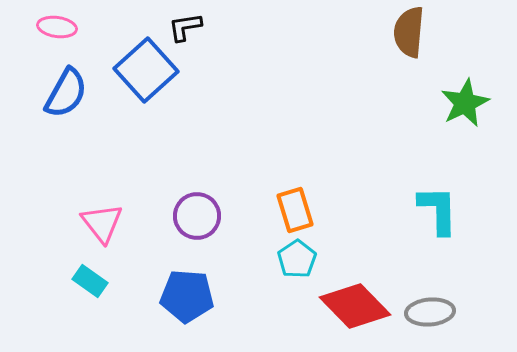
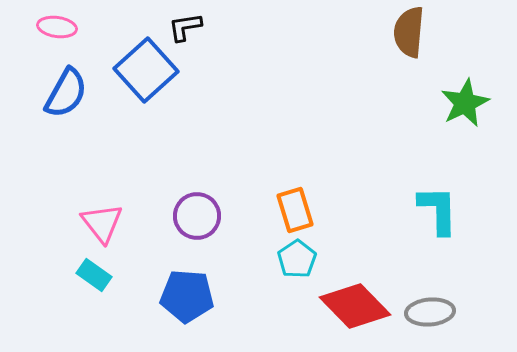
cyan rectangle: moved 4 px right, 6 px up
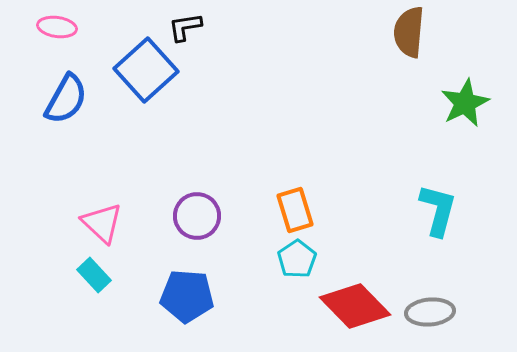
blue semicircle: moved 6 px down
cyan L-shape: rotated 16 degrees clockwise
pink triangle: rotated 9 degrees counterclockwise
cyan rectangle: rotated 12 degrees clockwise
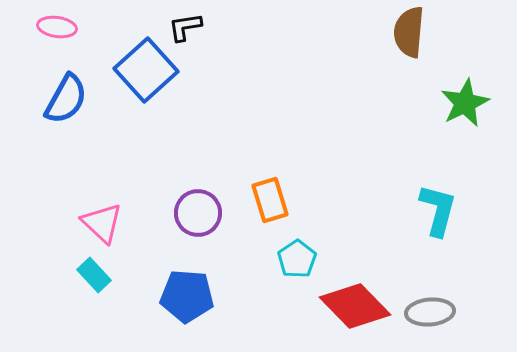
orange rectangle: moved 25 px left, 10 px up
purple circle: moved 1 px right, 3 px up
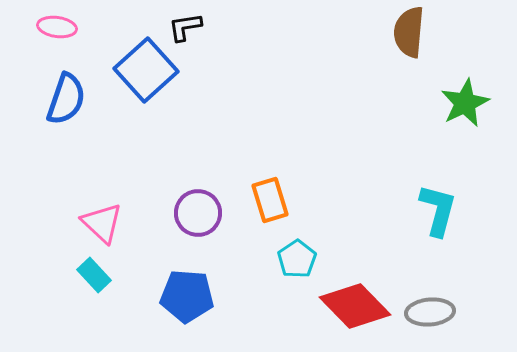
blue semicircle: rotated 10 degrees counterclockwise
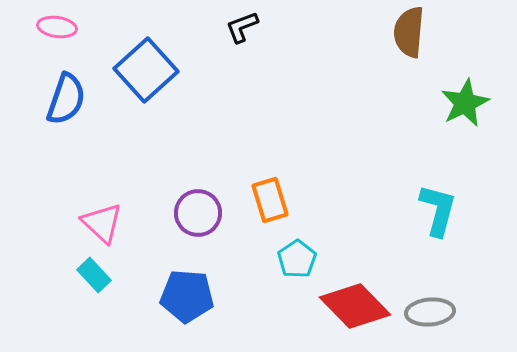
black L-shape: moved 57 px right; rotated 12 degrees counterclockwise
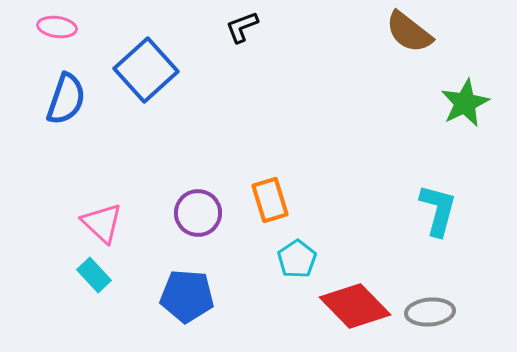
brown semicircle: rotated 57 degrees counterclockwise
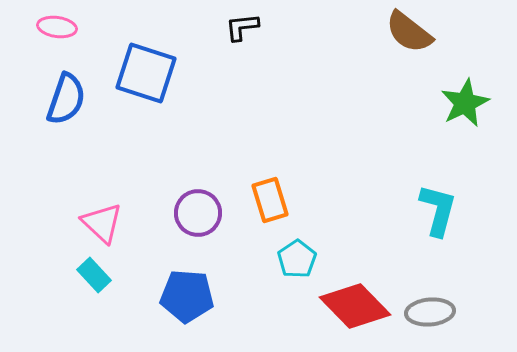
black L-shape: rotated 15 degrees clockwise
blue square: moved 3 px down; rotated 30 degrees counterclockwise
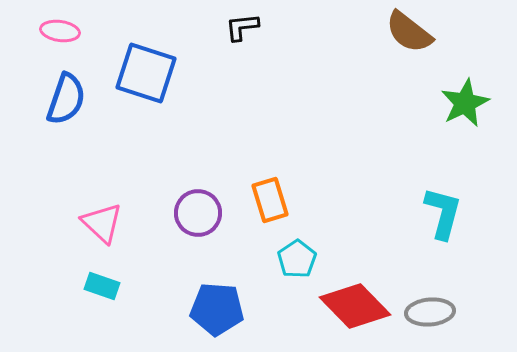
pink ellipse: moved 3 px right, 4 px down
cyan L-shape: moved 5 px right, 3 px down
cyan rectangle: moved 8 px right, 11 px down; rotated 28 degrees counterclockwise
blue pentagon: moved 30 px right, 13 px down
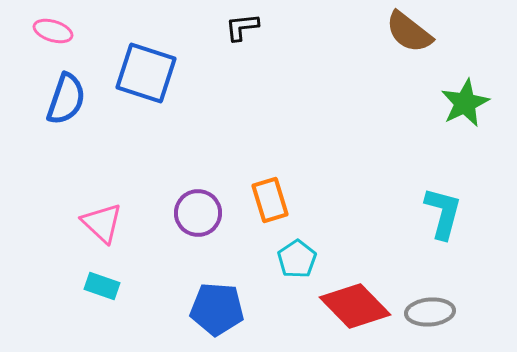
pink ellipse: moved 7 px left; rotated 9 degrees clockwise
